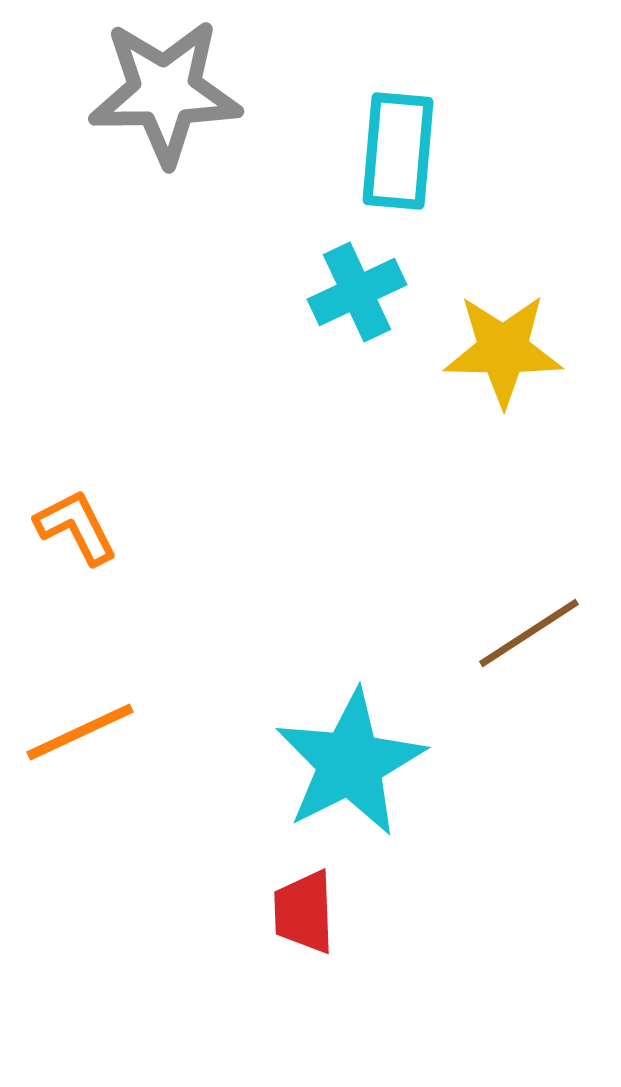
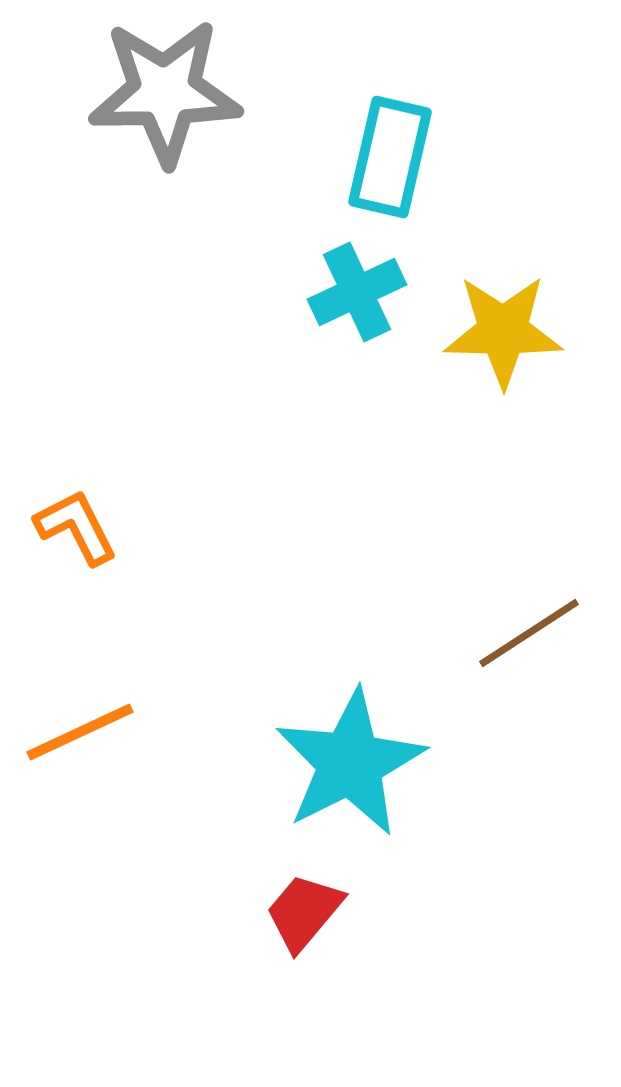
cyan rectangle: moved 8 px left, 6 px down; rotated 8 degrees clockwise
yellow star: moved 19 px up
red trapezoid: rotated 42 degrees clockwise
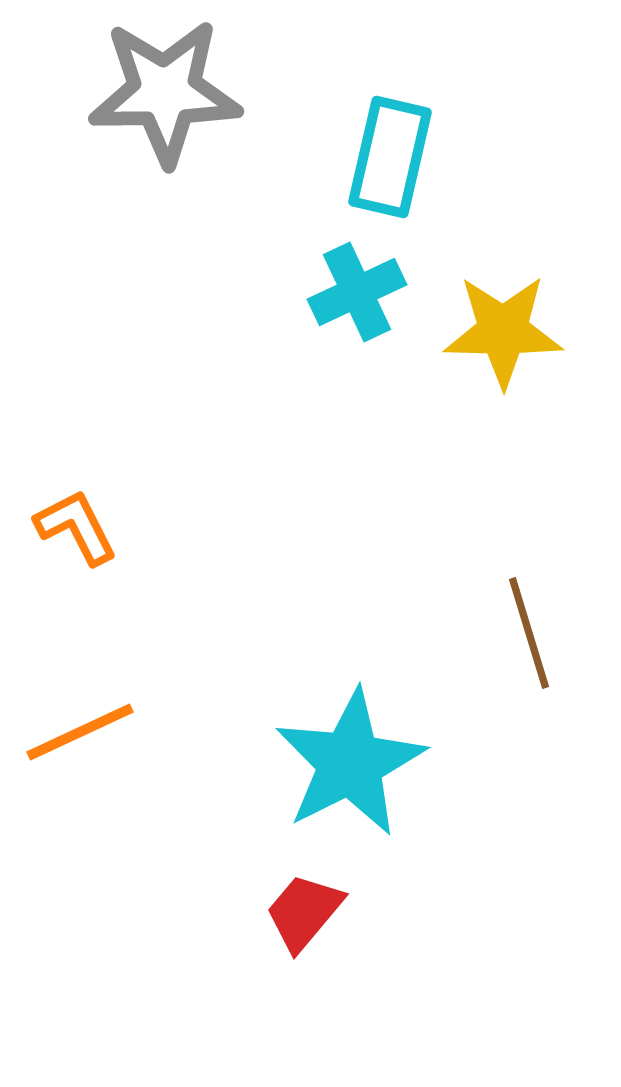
brown line: rotated 74 degrees counterclockwise
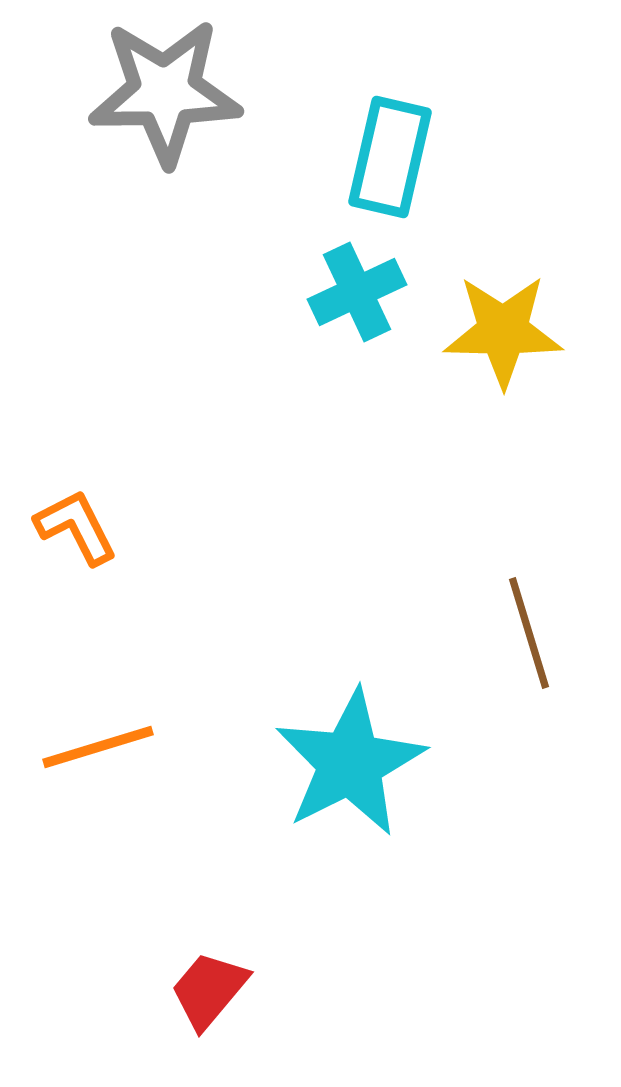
orange line: moved 18 px right, 15 px down; rotated 8 degrees clockwise
red trapezoid: moved 95 px left, 78 px down
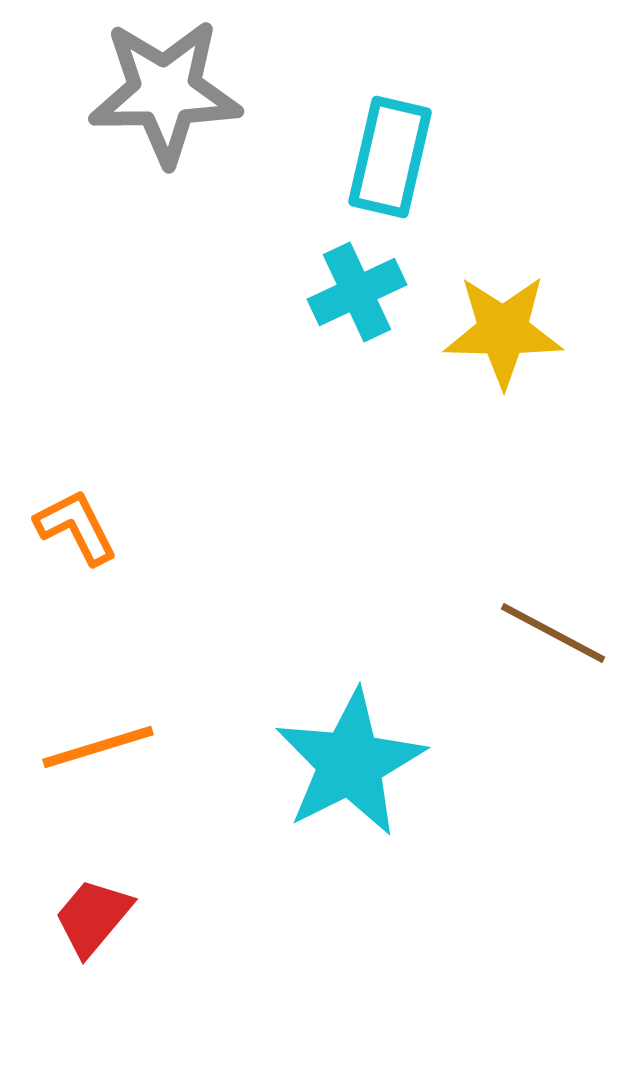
brown line: moved 24 px right; rotated 45 degrees counterclockwise
red trapezoid: moved 116 px left, 73 px up
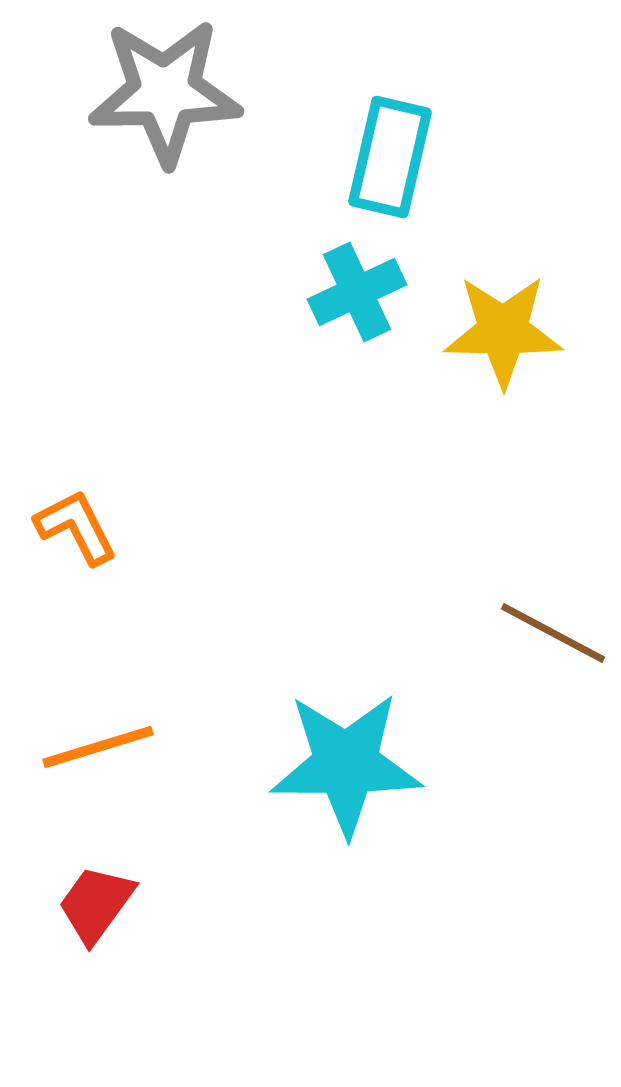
cyan star: moved 4 px left, 1 px down; rotated 27 degrees clockwise
red trapezoid: moved 3 px right, 13 px up; rotated 4 degrees counterclockwise
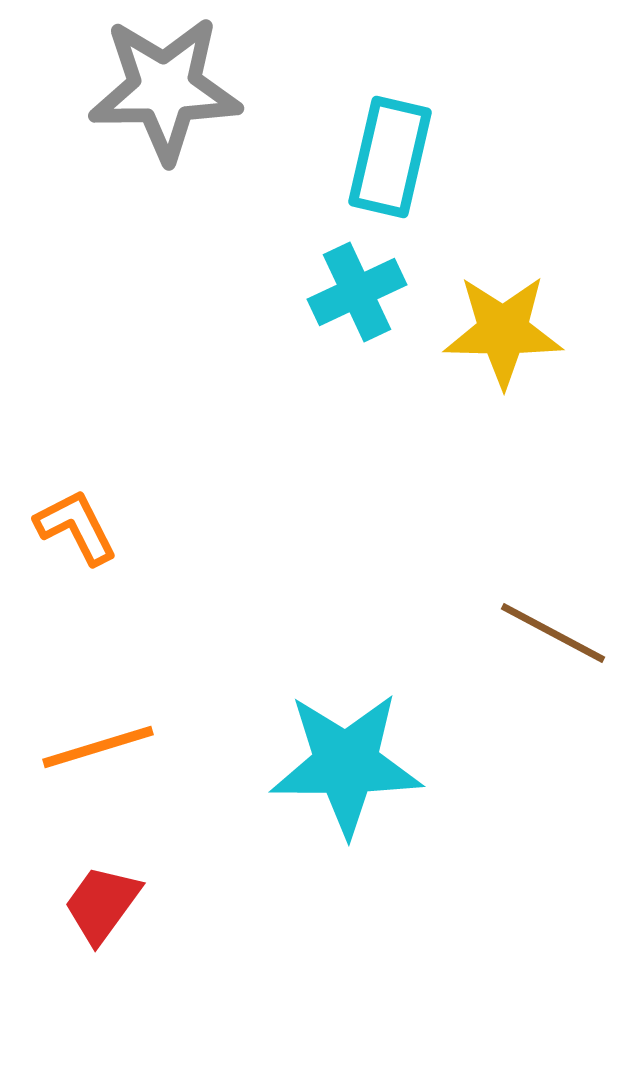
gray star: moved 3 px up
red trapezoid: moved 6 px right
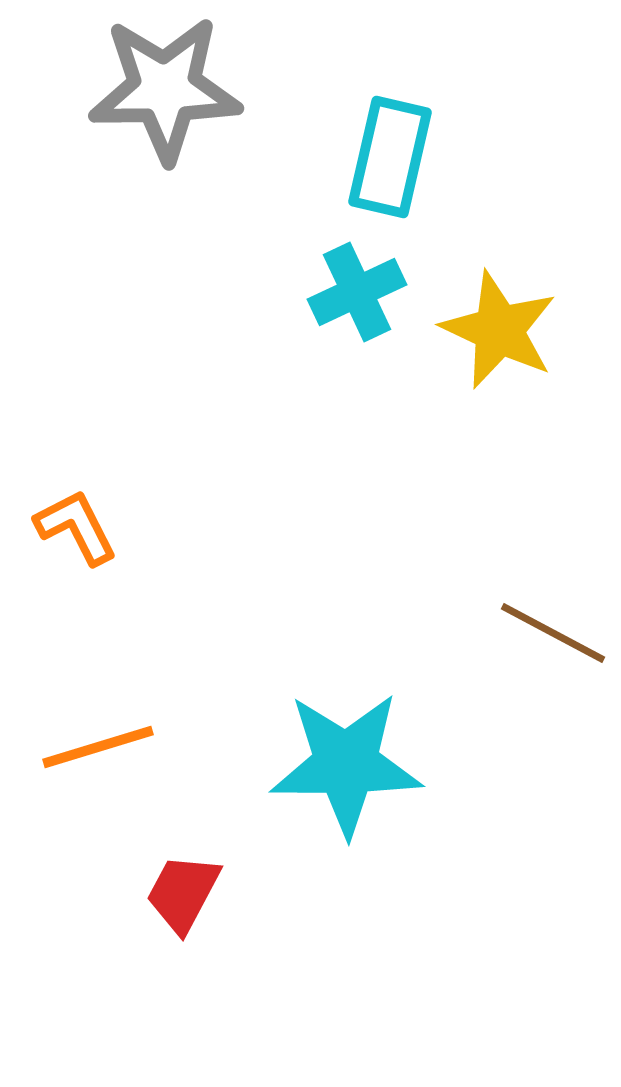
yellow star: moved 4 px left, 1 px up; rotated 24 degrees clockwise
red trapezoid: moved 81 px right, 11 px up; rotated 8 degrees counterclockwise
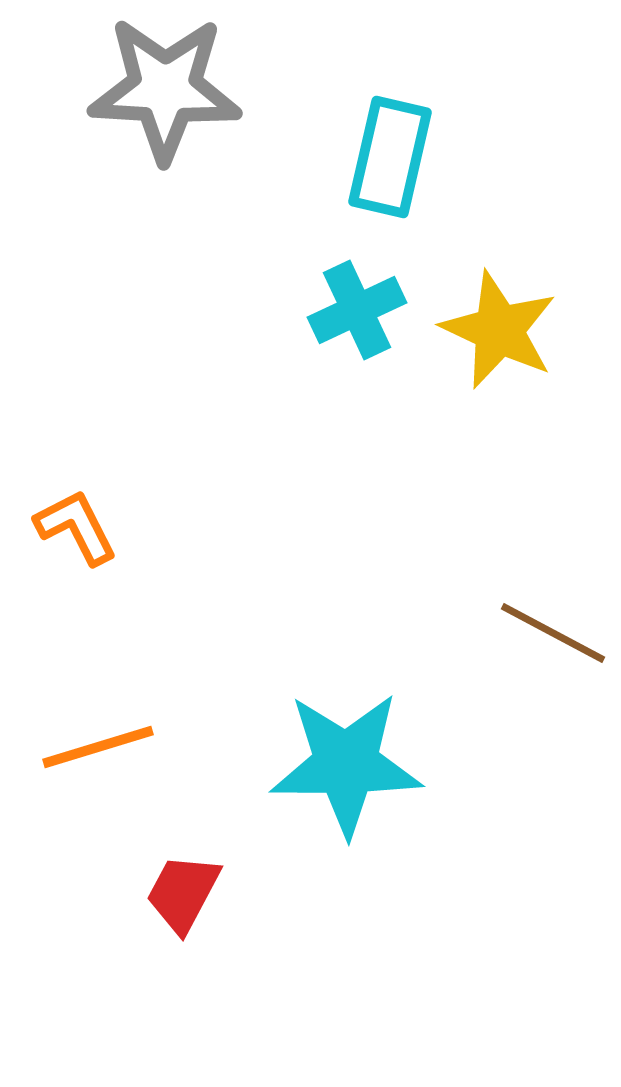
gray star: rotated 4 degrees clockwise
cyan cross: moved 18 px down
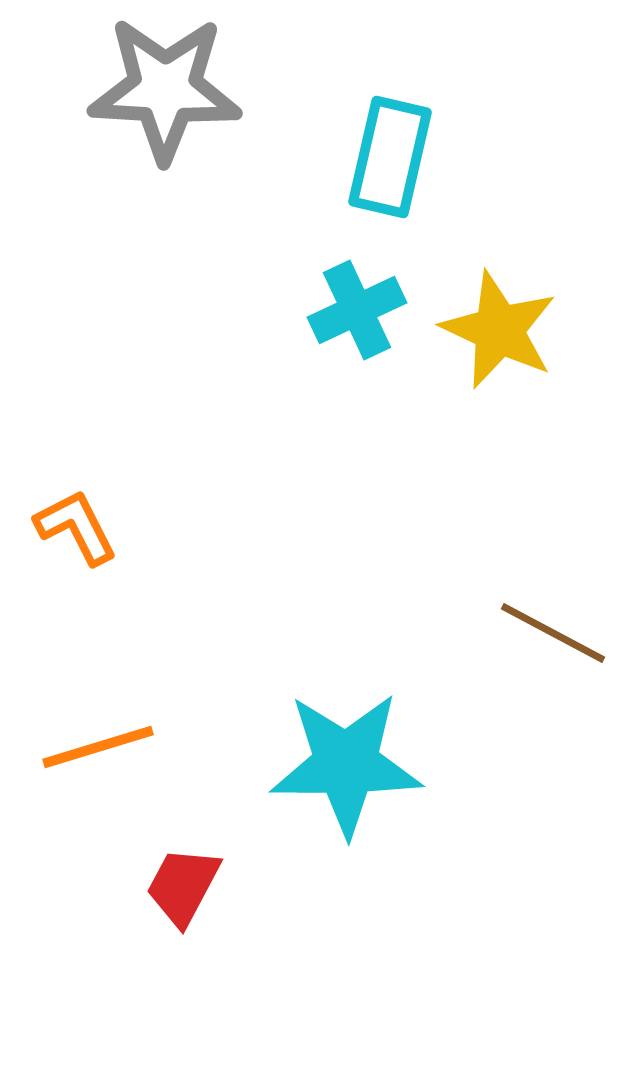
red trapezoid: moved 7 px up
